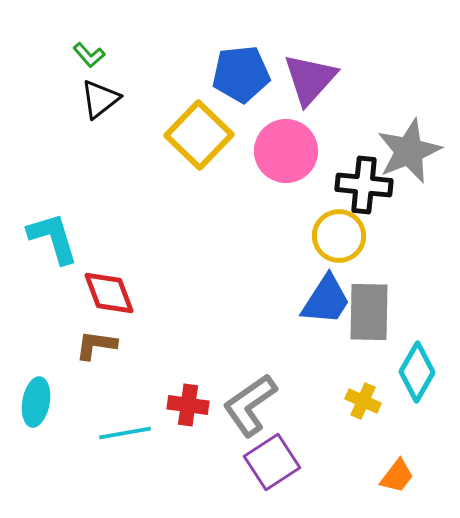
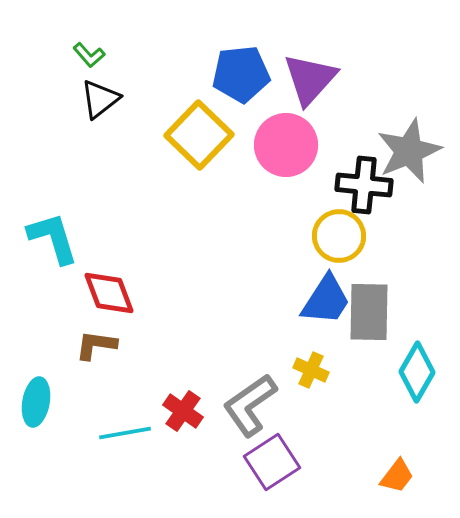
pink circle: moved 6 px up
yellow cross: moved 52 px left, 31 px up
red cross: moved 5 px left, 6 px down; rotated 27 degrees clockwise
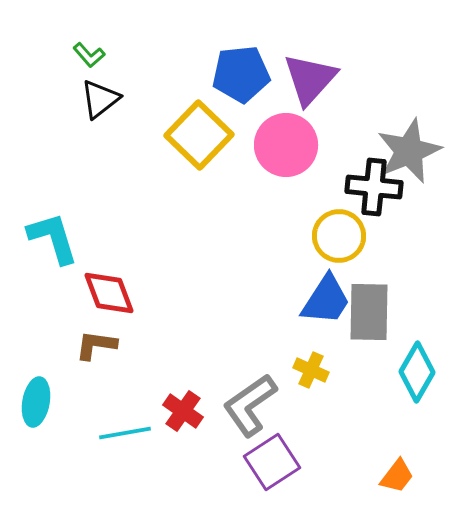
black cross: moved 10 px right, 2 px down
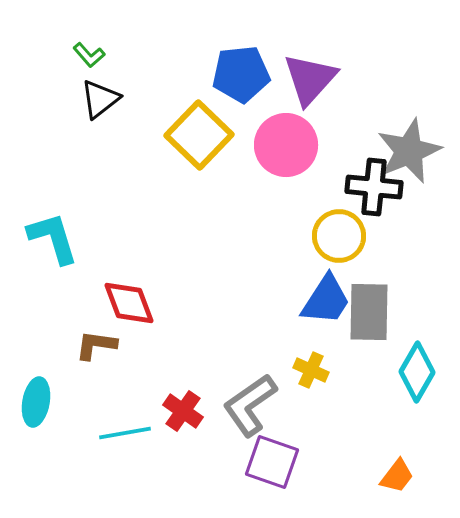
red diamond: moved 20 px right, 10 px down
purple square: rotated 38 degrees counterclockwise
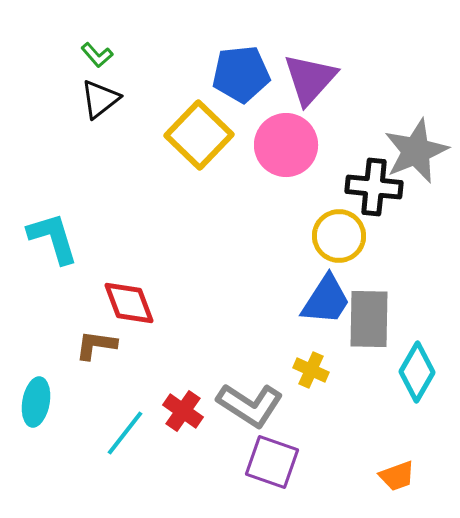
green L-shape: moved 8 px right
gray star: moved 7 px right
gray rectangle: moved 7 px down
gray L-shape: rotated 112 degrees counterclockwise
cyan line: rotated 42 degrees counterclockwise
orange trapezoid: rotated 33 degrees clockwise
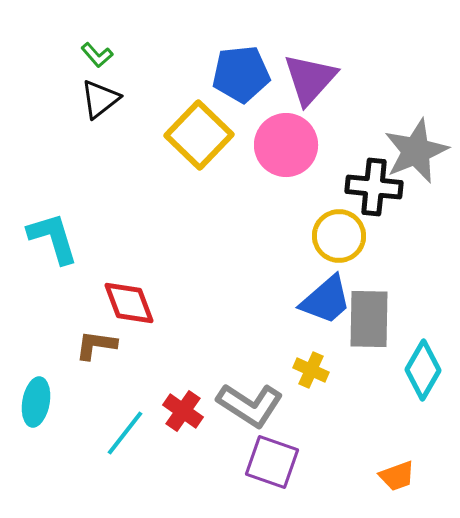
blue trapezoid: rotated 16 degrees clockwise
cyan diamond: moved 6 px right, 2 px up
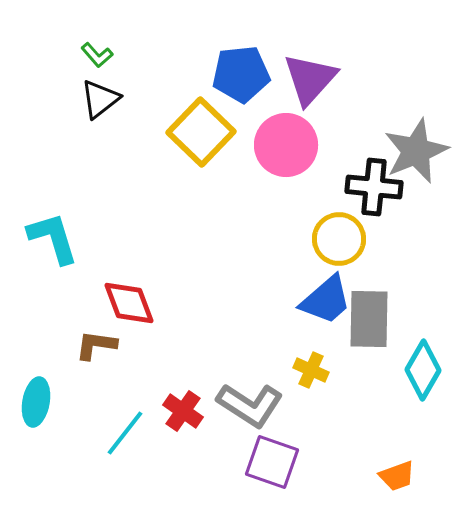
yellow square: moved 2 px right, 3 px up
yellow circle: moved 3 px down
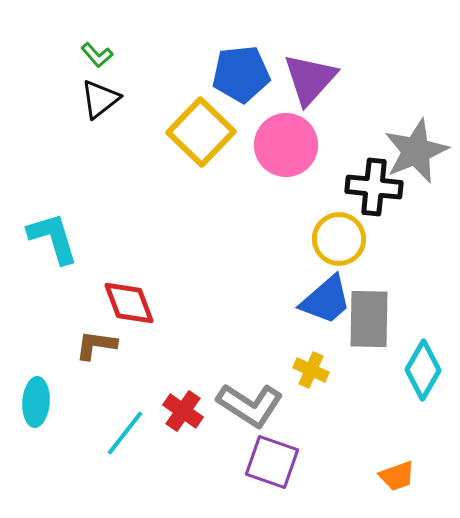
cyan ellipse: rotated 6 degrees counterclockwise
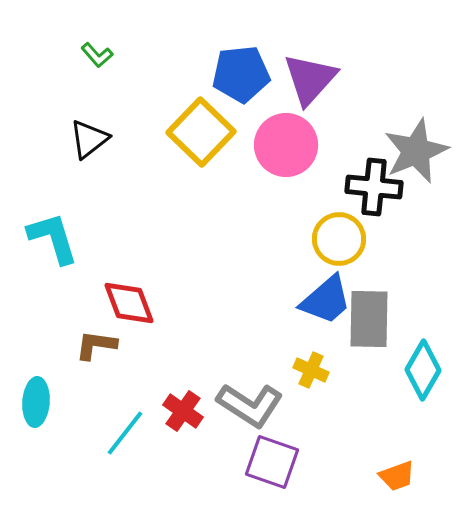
black triangle: moved 11 px left, 40 px down
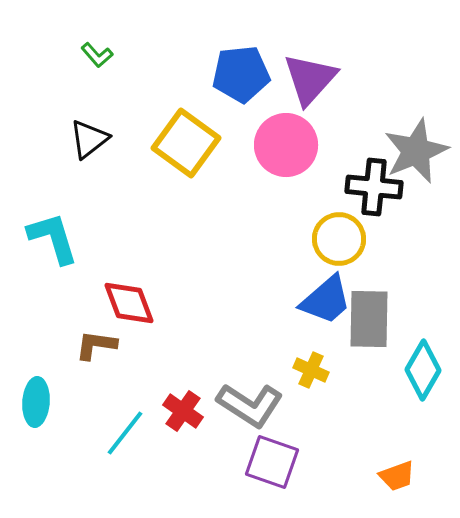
yellow square: moved 15 px left, 11 px down; rotated 8 degrees counterclockwise
